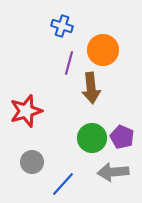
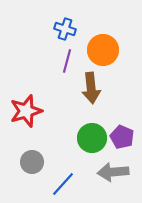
blue cross: moved 3 px right, 3 px down
purple line: moved 2 px left, 2 px up
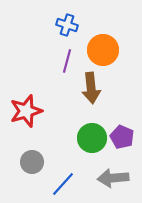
blue cross: moved 2 px right, 4 px up
gray arrow: moved 6 px down
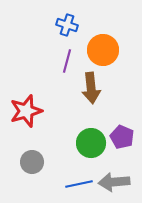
green circle: moved 1 px left, 5 px down
gray arrow: moved 1 px right, 4 px down
blue line: moved 16 px right; rotated 36 degrees clockwise
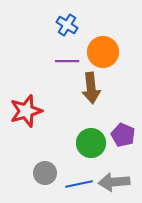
blue cross: rotated 15 degrees clockwise
orange circle: moved 2 px down
purple line: rotated 75 degrees clockwise
purple pentagon: moved 1 px right, 2 px up
gray circle: moved 13 px right, 11 px down
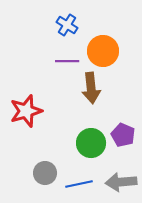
orange circle: moved 1 px up
gray arrow: moved 7 px right
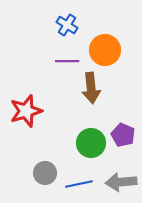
orange circle: moved 2 px right, 1 px up
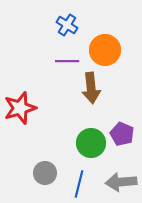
red star: moved 6 px left, 3 px up
purple pentagon: moved 1 px left, 1 px up
blue line: rotated 64 degrees counterclockwise
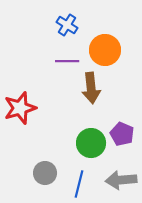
gray arrow: moved 2 px up
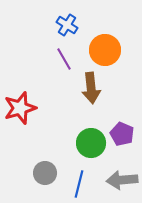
purple line: moved 3 px left, 2 px up; rotated 60 degrees clockwise
gray arrow: moved 1 px right
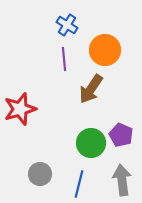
purple line: rotated 25 degrees clockwise
brown arrow: moved 1 px down; rotated 40 degrees clockwise
red star: moved 1 px down
purple pentagon: moved 1 px left, 1 px down
gray circle: moved 5 px left, 1 px down
gray arrow: rotated 88 degrees clockwise
